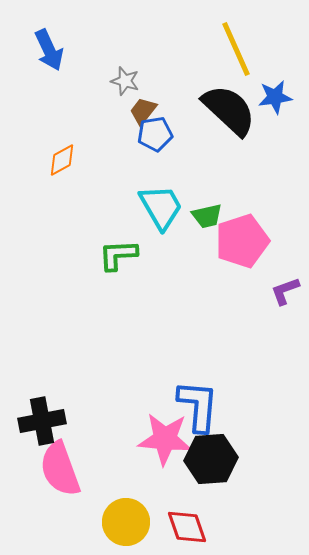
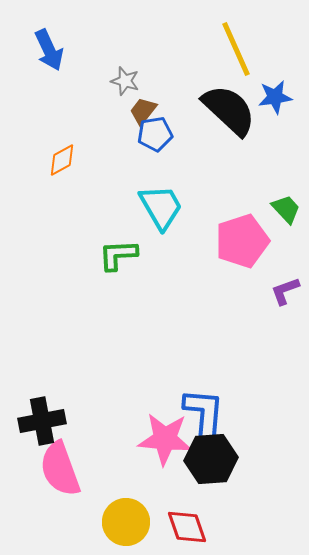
green trapezoid: moved 79 px right, 7 px up; rotated 120 degrees counterclockwise
blue L-shape: moved 6 px right, 8 px down
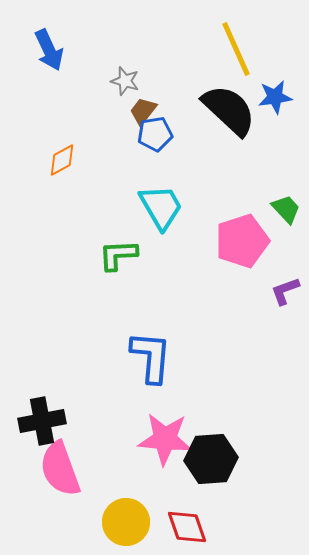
blue L-shape: moved 53 px left, 57 px up
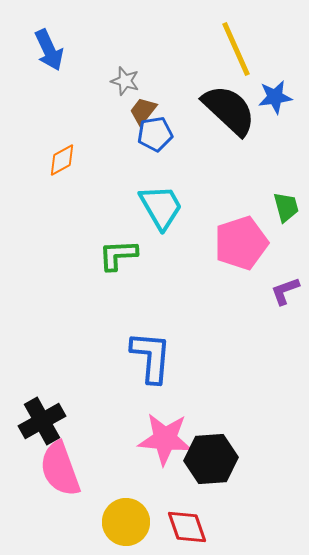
green trapezoid: moved 2 px up; rotated 28 degrees clockwise
pink pentagon: moved 1 px left, 2 px down
black cross: rotated 18 degrees counterclockwise
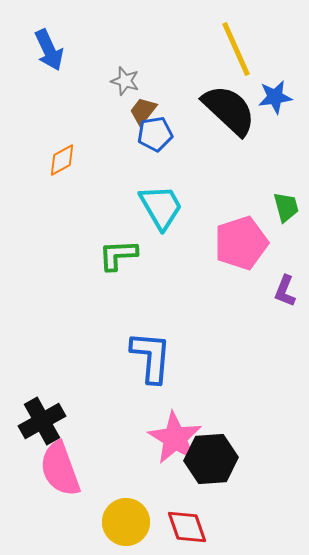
purple L-shape: rotated 48 degrees counterclockwise
pink star: moved 10 px right, 1 px up; rotated 26 degrees clockwise
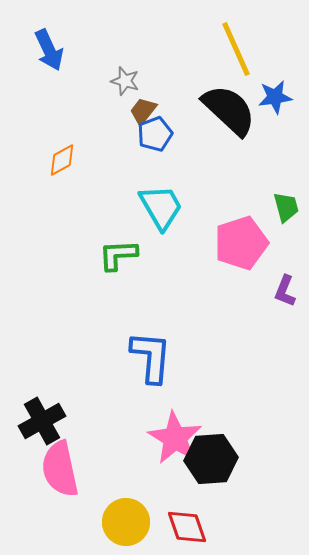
blue pentagon: rotated 12 degrees counterclockwise
pink semicircle: rotated 8 degrees clockwise
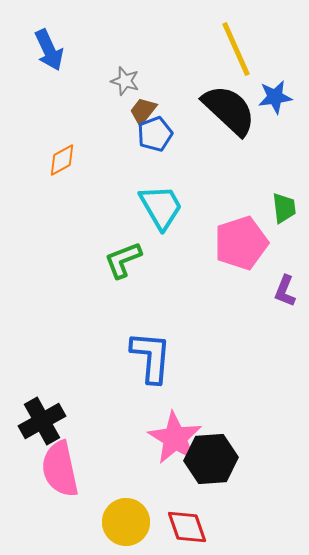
green trapezoid: moved 2 px left, 1 px down; rotated 8 degrees clockwise
green L-shape: moved 5 px right, 5 px down; rotated 18 degrees counterclockwise
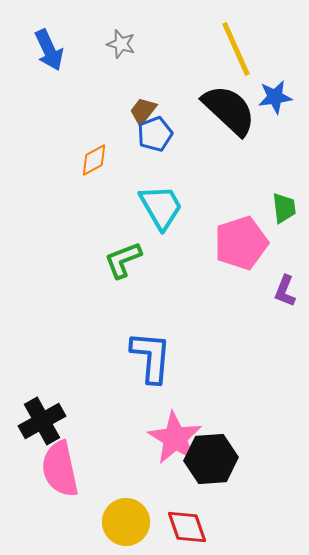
gray star: moved 4 px left, 37 px up
orange diamond: moved 32 px right
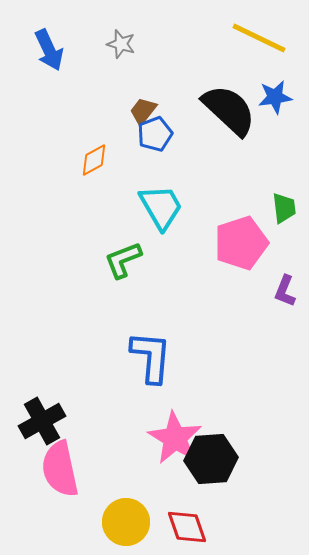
yellow line: moved 23 px right, 11 px up; rotated 40 degrees counterclockwise
